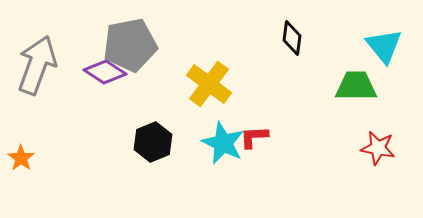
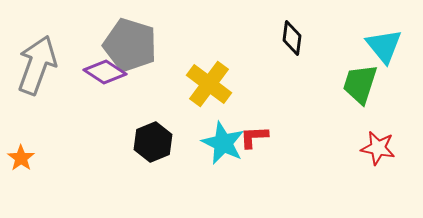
gray pentagon: rotated 28 degrees clockwise
green trapezoid: moved 4 px right, 2 px up; rotated 72 degrees counterclockwise
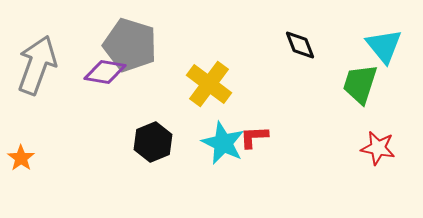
black diamond: moved 8 px right, 7 px down; rotated 28 degrees counterclockwise
purple diamond: rotated 24 degrees counterclockwise
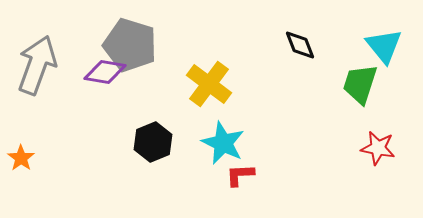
red L-shape: moved 14 px left, 38 px down
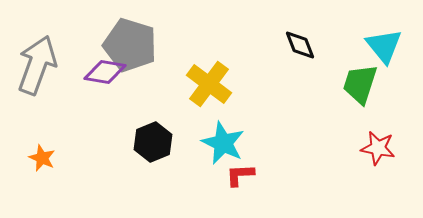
orange star: moved 21 px right; rotated 12 degrees counterclockwise
